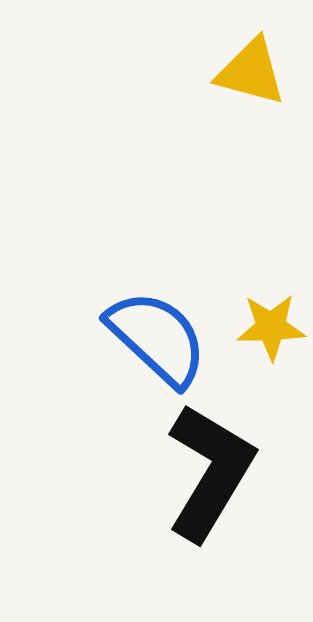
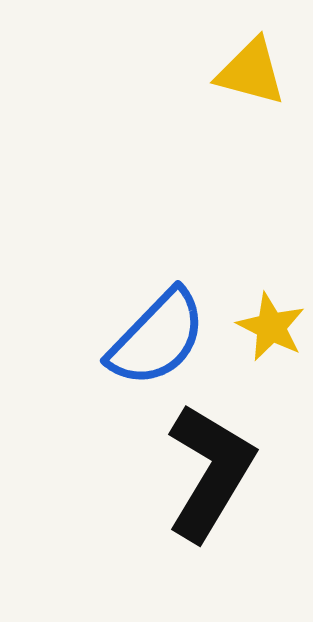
yellow star: rotated 28 degrees clockwise
blue semicircle: rotated 91 degrees clockwise
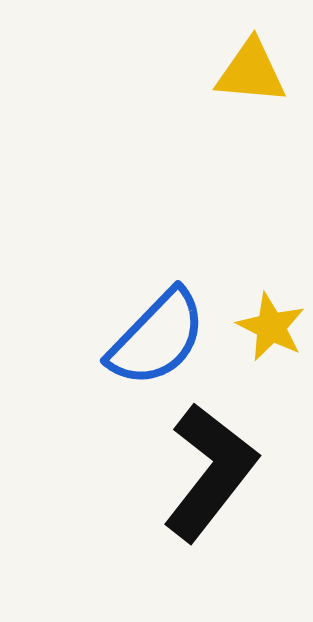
yellow triangle: rotated 10 degrees counterclockwise
black L-shape: rotated 7 degrees clockwise
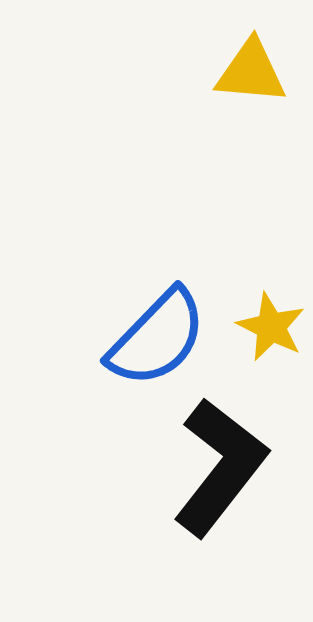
black L-shape: moved 10 px right, 5 px up
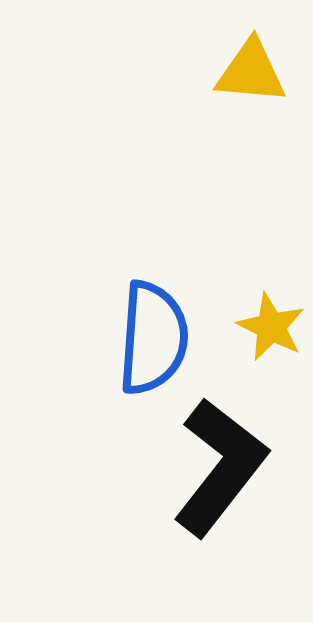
blue semicircle: moved 4 px left; rotated 40 degrees counterclockwise
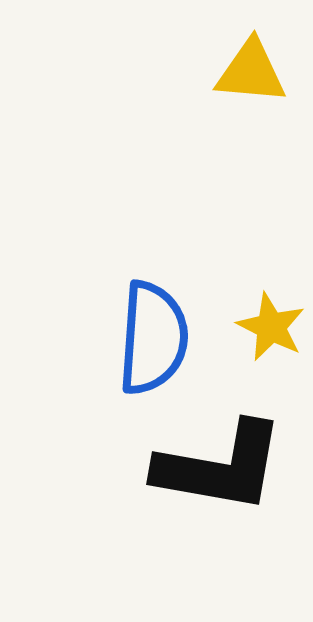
black L-shape: rotated 62 degrees clockwise
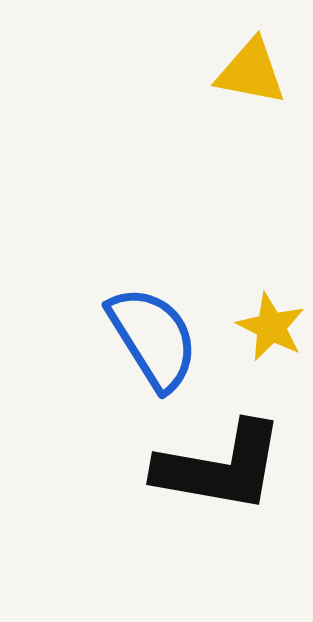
yellow triangle: rotated 6 degrees clockwise
blue semicircle: rotated 36 degrees counterclockwise
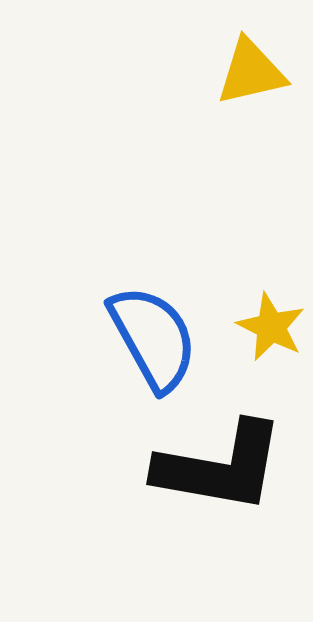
yellow triangle: rotated 24 degrees counterclockwise
blue semicircle: rotated 3 degrees clockwise
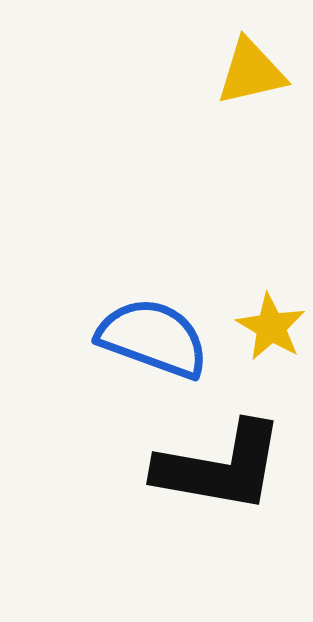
yellow star: rotated 4 degrees clockwise
blue semicircle: rotated 41 degrees counterclockwise
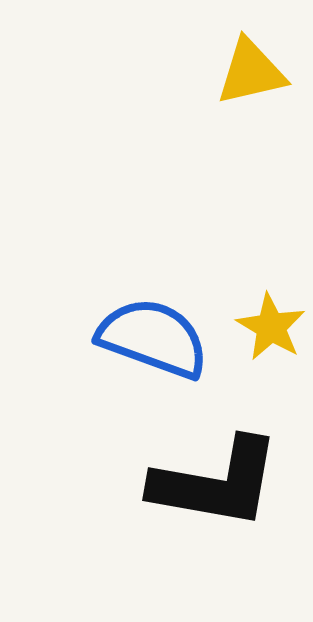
black L-shape: moved 4 px left, 16 px down
